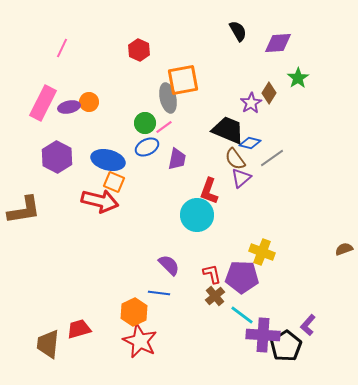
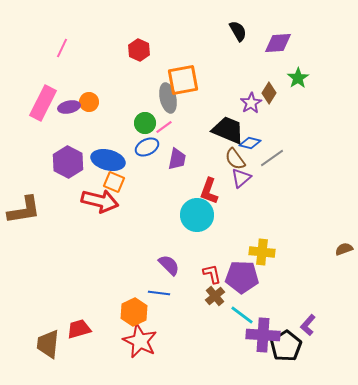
purple hexagon at (57, 157): moved 11 px right, 5 px down
yellow cross at (262, 252): rotated 15 degrees counterclockwise
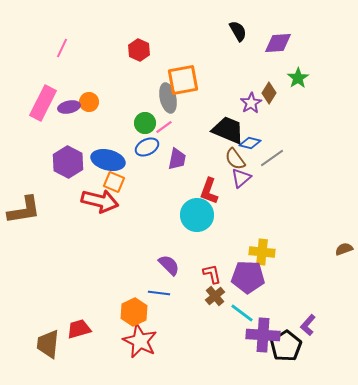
purple pentagon at (242, 277): moved 6 px right
cyan line at (242, 315): moved 2 px up
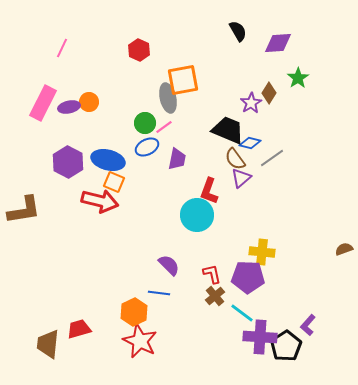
purple cross at (263, 335): moved 3 px left, 2 px down
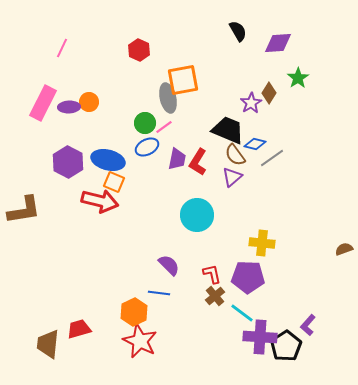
purple ellipse at (69, 107): rotated 10 degrees clockwise
blue diamond at (250, 143): moved 5 px right, 1 px down
brown semicircle at (235, 159): moved 4 px up
purple triangle at (241, 178): moved 9 px left, 1 px up
red L-shape at (209, 191): moved 11 px left, 29 px up; rotated 12 degrees clockwise
yellow cross at (262, 252): moved 9 px up
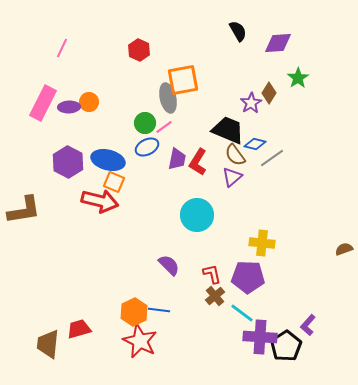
blue line at (159, 293): moved 17 px down
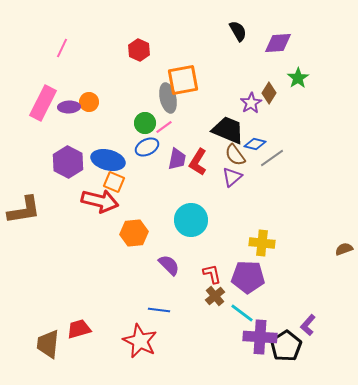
cyan circle at (197, 215): moved 6 px left, 5 px down
orange hexagon at (134, 312): moved 79 px up; rotated 20 degrees clockwise
